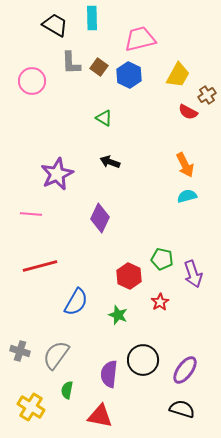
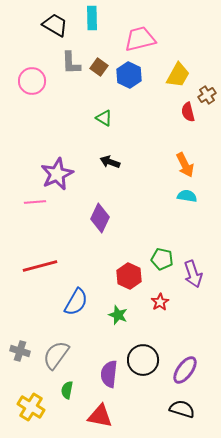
red semicircle: rotated 48 degrees clockwise
cyan semicircle: rotated 24 degrees clockwise
pink line: moved 4 px right, 12 px up; rotated 10 degrees counterclockwise
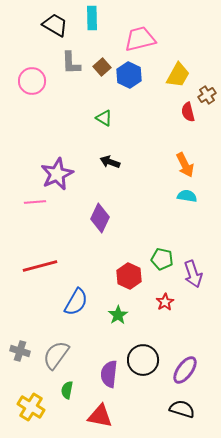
brown square: moved 3 px right; rotated 12 degrees clockwise
red star: moved 5 px right
green star: rotated 18 degrees clockwise
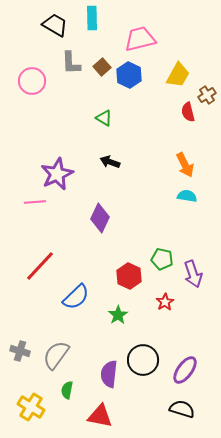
red line: rotated 32 degrees counterclockwise
blue semicircle: moved 5 px up; rotated 16 degrees clockwise
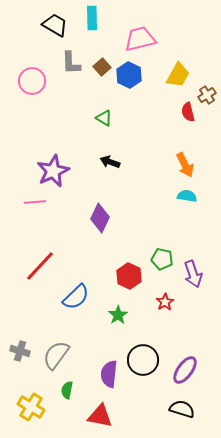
purple star: moved 4 px left, 3 px up
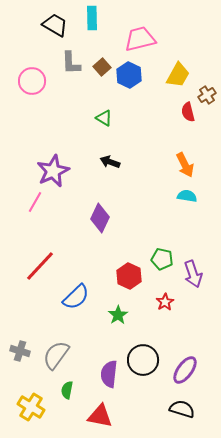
pink line: rotated 55 degrees counterclockwise
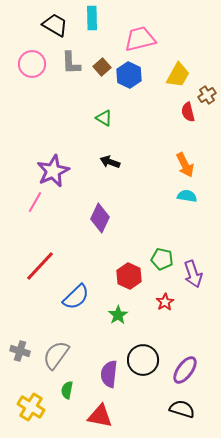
pink circle: moved 17 px up
